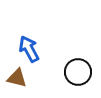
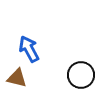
black circle: moved 3 px right, 3 px down
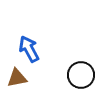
brown triangle: rotated 25 degrees counterclockwise
